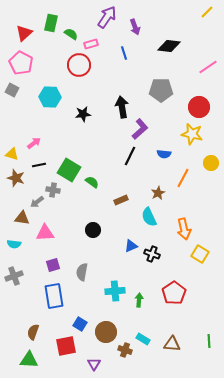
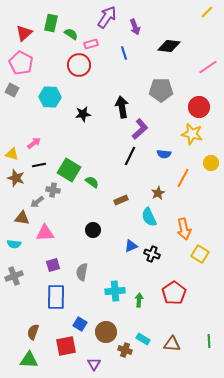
blue rectangle at (54, 296): moved 2 px right, 1 px down; rotated 10 degrees clockwise
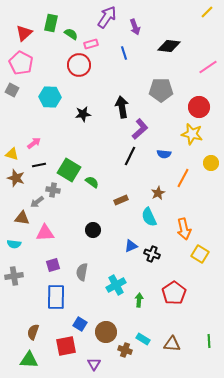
gray cross at (14, 276): rotated 12 degrees clockwise
cyan cross at (115, 291): moved 1 px right, 6 px up; rotated 24 degrees counterclockwise
